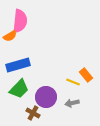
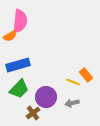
brown cross: rotated 24 degrees clockwise
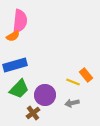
orange semicircle: moved 3 px right
blue rectangle: moved 3 px left
purple circle: moved 1 px left, 2 px up
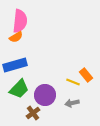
orange semicircle: moved 3 px right, 1 px down
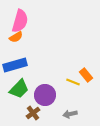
pink semicircle: rotated 10 degrees clockwise
gray arrow: moved 2 px left, 11 px down
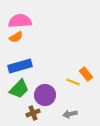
pink semicircle: rotated 110 degrees counterclockwise
blue rectangle: moved 5 px right, 1 px down
orange rectangle: moved 1 px up
brown cross: rotated 16 degrees clockwise
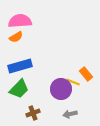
purple circle: moved 16 px right, 6 px up
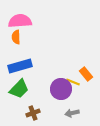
orange semicircle: rotated 120 degrees clockwise
gray arrow: moved 2 px right, 1 px up
